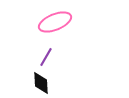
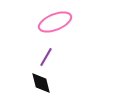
black diamond: rotated 10 degrees counterclockwise
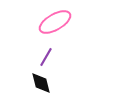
pink ellipse: rotated 8 degrees counterclockwise
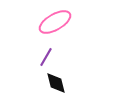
black diamond: moved 15 px right
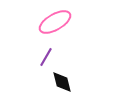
black diamond: moved 6 px right, 1 px up
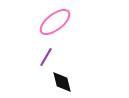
pink ellipse: rotated 8 degrees counterclockwise
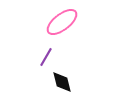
pink ellipse: moved 7 px right
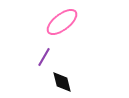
purple line: moved 2 px left
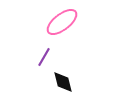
black diamond: moved 1 px right
